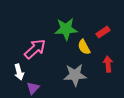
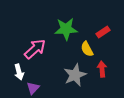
yellow semicircle: moved 3 px right, 2 px down
red arrow: moved 6 px left, 5 px down
gray star: rotated 20 degrees counterclockwise
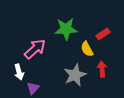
red rectangle: moved 2 px down
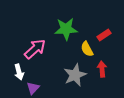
red rectangle: moved 1 px right, 1 px down
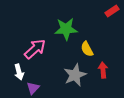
red rectangle: moved 8 px right, 24 px up
red arrow: moved 1 px right, 1 px down
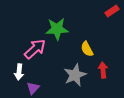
green star: moved 9 px left
white arrow: rotated 21 degrees clockwise
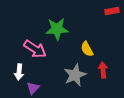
red rectangle: rotated 24 degrees clockwise
pink arrow: rotated 75 degrees clockwise
